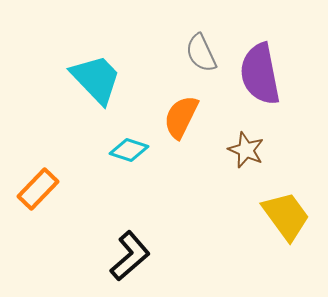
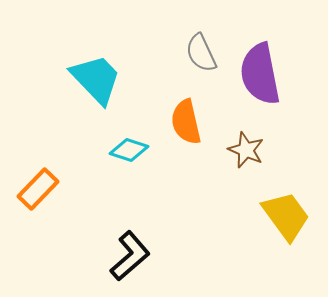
orange semicircle: moved 5 px right, 5 px down; rotated 39 degrees counterclockwise
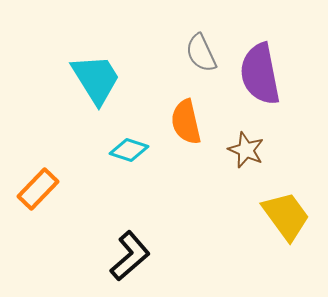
cyan trapezoid: rotated 12 degrees clockwise
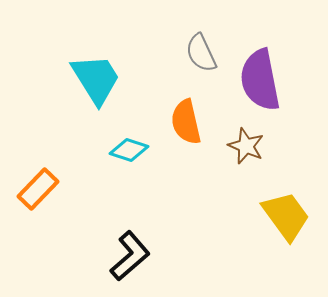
purple semicircle: moved 6 px down
brown star: moved 4 px up
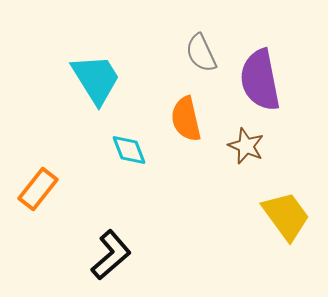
orange semicircle: moved 3 px up
cyan diamond: rotated 51 degrees clockwise
orange rectangle: rotated 6 degrees counterclockwise
black L-shape: moved 19 px left, 1 px up
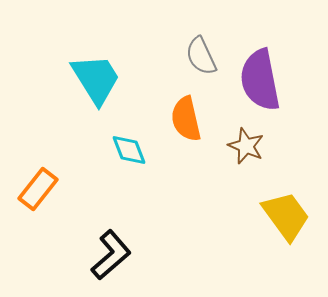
gray semicircle: moved 3 px down
